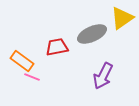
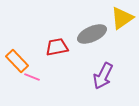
orange rectangle: moved 5 px left; rotated 10 degrees clockwise
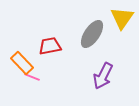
yellow triangle: rotated 20 degrees counterclockwise
gray ellipse: rotated 32 degrees counterclockwise
red trapezoid: moved 7 px left, 1 px up
orange rectangle: moved 5 px right, 2 px down
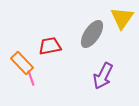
pink line: moved 1 px left, 1 px down; rotated 49 degrees clockwise
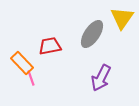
purple arrow: moved 2 px left, 2 px down
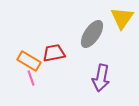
red trapezoid: moved 4 px right, 7 px down
orange rectangle: moved 7 px right, 2 px up; rotated 15 degrees counterclockwise
purple arrow: rotated 16 degrees counterclockwise
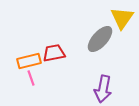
gray ellipse: moved 8 px right, 5 px down; rotated 8 degrees clockwise
orange rectangle: rotated 45 degrees counterclockwise
purple arrow: moved 2 px right, 11 px down
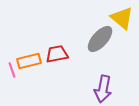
yellow triangle: rotated 25 degrees counterclockwise
red trapezoid: moved 3 px right, 1 px down
pink line: moved 19 px left, 8 px up
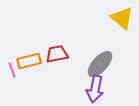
gray ellipse: moved 25 px down
purple arrow: moved 8 px left
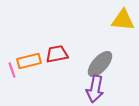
yellow triangle: moved 1 px right, 2 px down; rotated 35 degrees counterclockwise
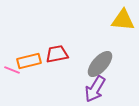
pink line: rotated 49 degrees counterclockwise
purple arrow: rotated 20 degrees clockwise
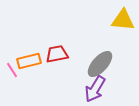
pink line: rotated 35 degrees clockwise
